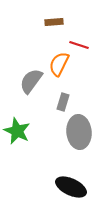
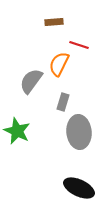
black ellipse: moved 8 px right, 1 px down
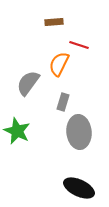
gray semicircle: moved 3 px left, 2 px down
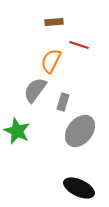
orange semicircle: moved 8 px left, 3 px up
gray semicircle: moved 7 px right, 7 px down
gray ellipse: moved 1 px right, 1 px up; rotated 44 degrees clockwise
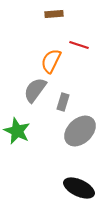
brown rectangle: moved 8 px up
gray ellipse: rotated 8 degrees clockwise
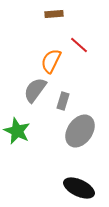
red line: rotated 24 degrees clockwise
gray rectangle: moved 1 px up
gray ellipse: rotated 12 degrees counterclockwise
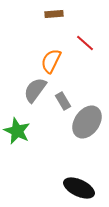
red line: moved 6 px right, 2 px up
gray rectangle: rotated 48 degrees counterclockwise
gray ellipse: moved 7 px right, 9 px up
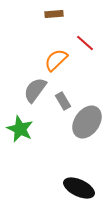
orange semicircle: moved 5 px right, 1 px up; rotated 20 degrees clockwise
green star: moved 3 px right, 2 px up
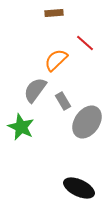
brown rectangle: moved 1 px up
green star: moved 1 px right, 2 px up
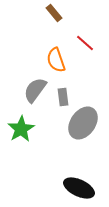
brown rectangle: rotated 54 degrees clockwise
orange semicircle: rotated 65 degrees counterclockwise
gray rectangle: moved 4 px up; rotated 24 degrees clockwise
gray ellipse: moved 4 px left, 1 px down
green star: moved 2 px down; rotated 16 degrees clockwise
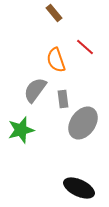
red line: moved 4 px down
gray rectangle: moved 2 px down
green star: moved 1 px down; rotated 16 degrees clockwise
